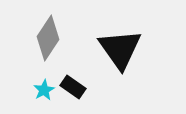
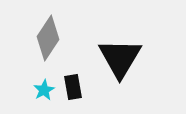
black triangle: moved 9 px down; rotated 6 degrees clockwise
black rectangle: rotated 45 degrees clockwise
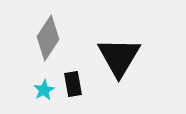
black triangle: moved 1 px left, 1 px up
black rectangle: moved 3 px up
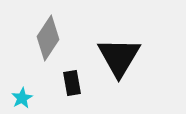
black rectangle: moved 1 px left, 1 px up
cyan star: moved 22 px left, 8 px down
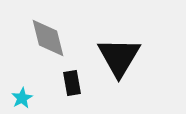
gray diamond: rotated 48 degrees counterclockwise
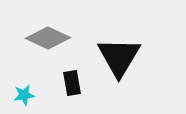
gray diamond: rotated 51 degrees counterclockwise
cyan star: moved 2 px right, 3 px up; rotated 20 degrees clockwise
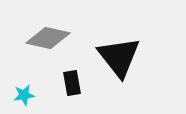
gray diamond: rotated 12 degrees counterclockwise
black triangle: rotated 9 degrees counterclockwise
